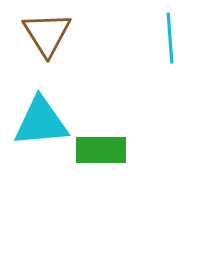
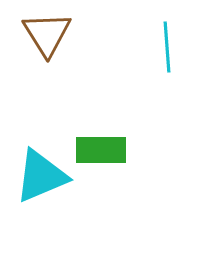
cyan line: moved 3 px left, 9 px down
cyan triangle: moved 54 px down; rotated 18 degrees counterclockwise
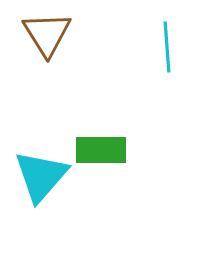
cyan triangle: rotated 26 degrees counterclockwise
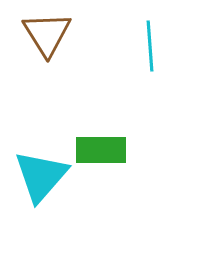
cyan line: moved 17 px left, 1 px up
